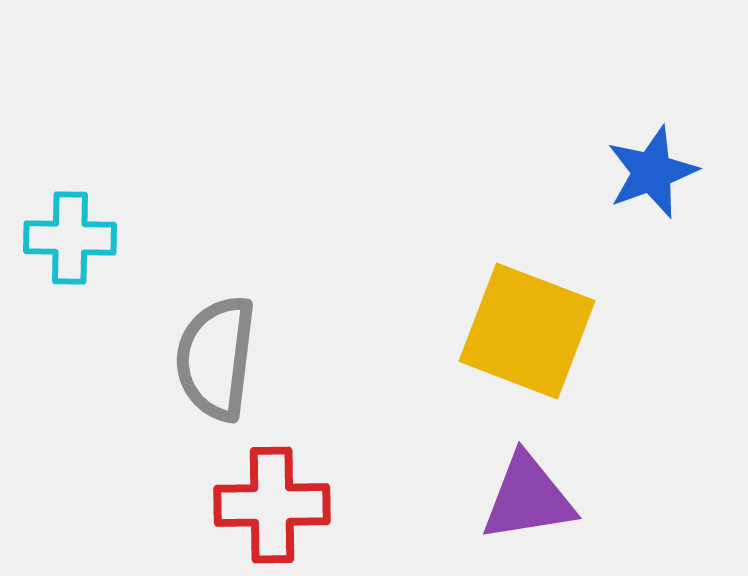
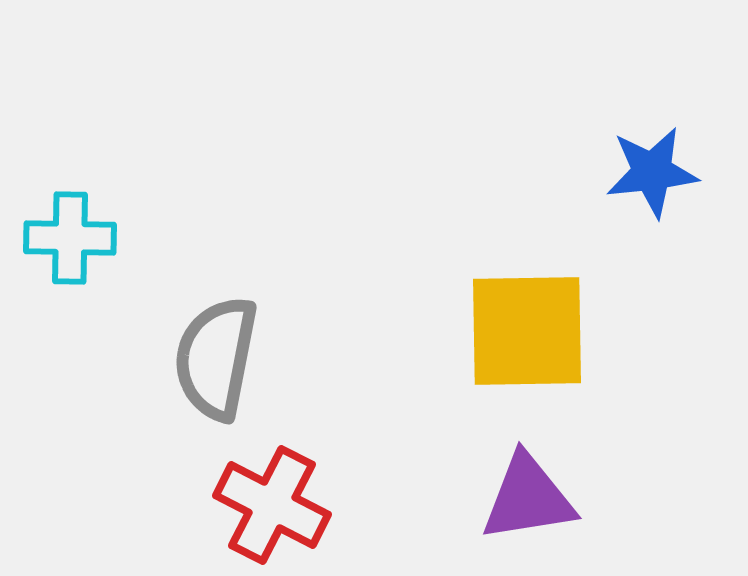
blue star: rotated 14 degrees clockwise
yellow square: rotated 22 degrees counterclockwise
gray semicircle: rotated 4 degrees clockwise
red cross: rotated 28 degrees clockwise
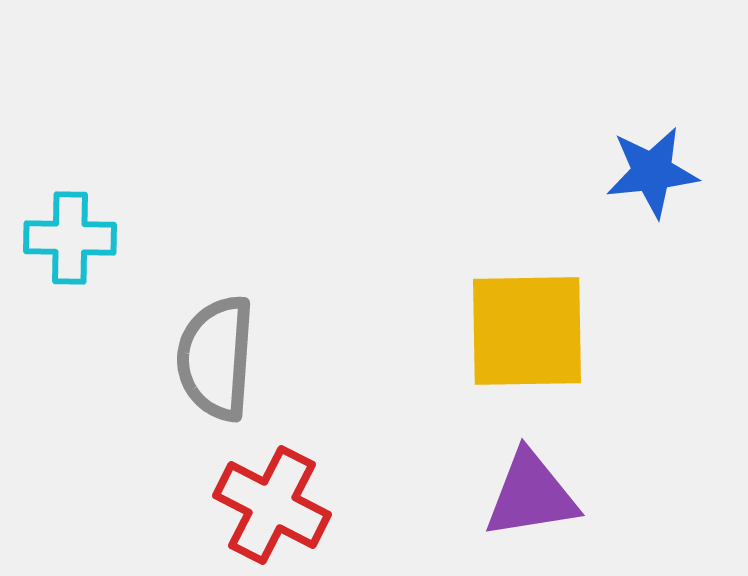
gray semicircle: rotated 7 degrees counterclockwise
purple triangle: moved 3 px right, 3 px up
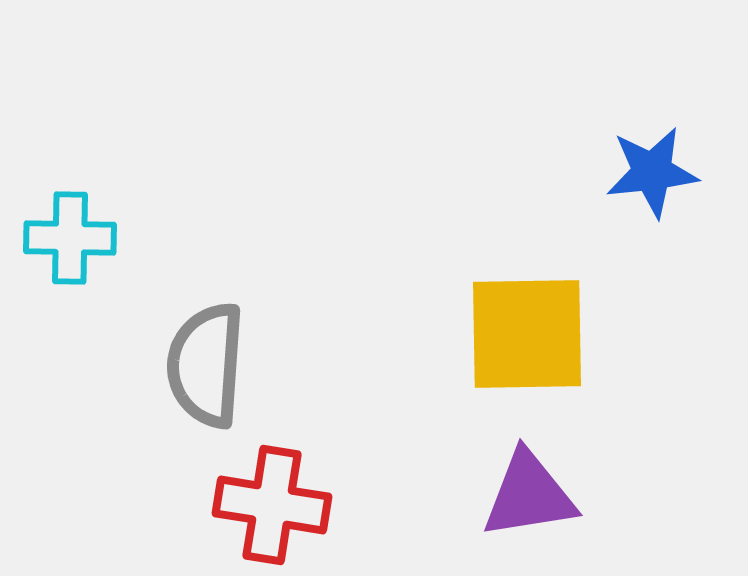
yellow square: moved 3 px down
gray semicircle: moved 10 px left, 7 px down
purple triangle: moved 2 px left
red cross: rotated 18 degrees counterclockwise
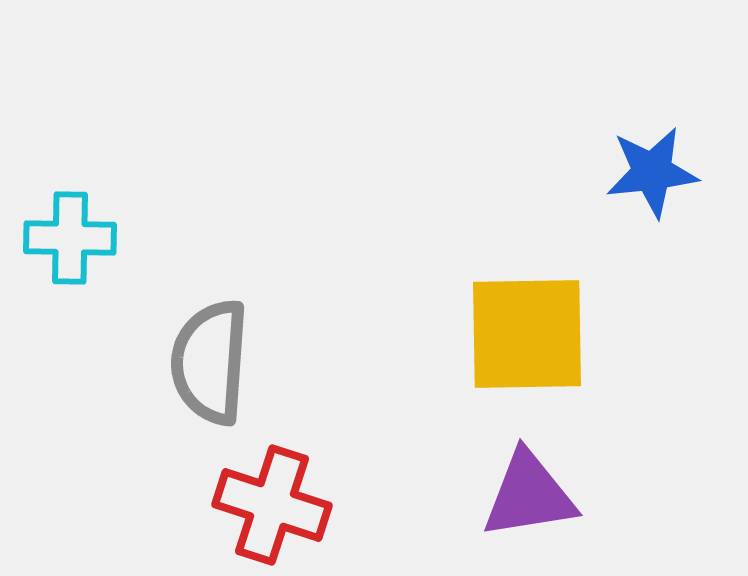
gray semicircle: moved 4 px right, 3 px up
red cross: rotated 9 degrees clockwise
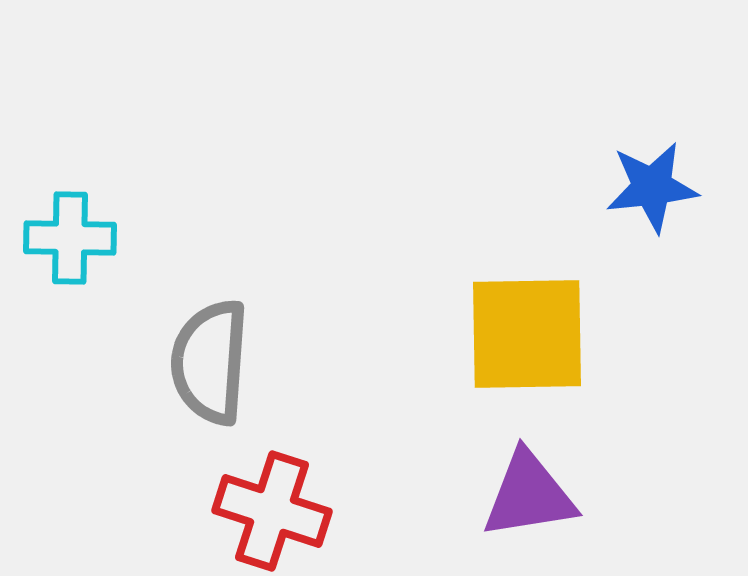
blue star: moved 15 px down
red cross: moved 6 px down
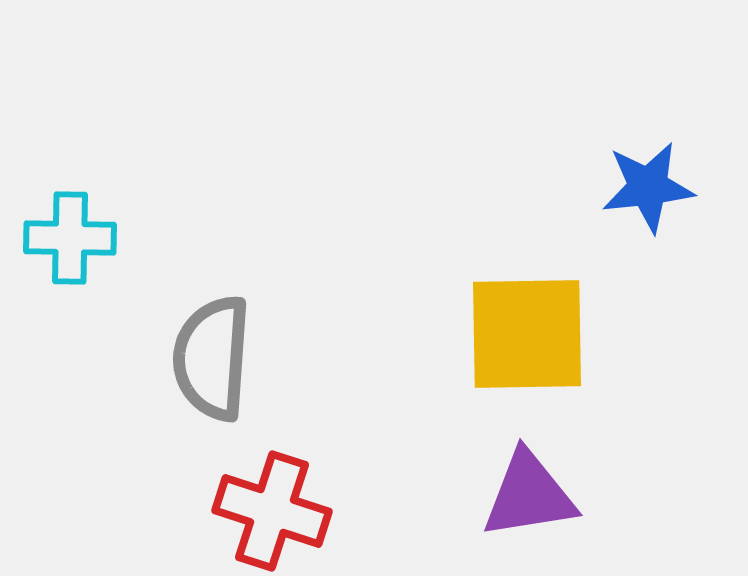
blue star: moved 4 px left
gray semicircle: moved 2 px right, 4 px up
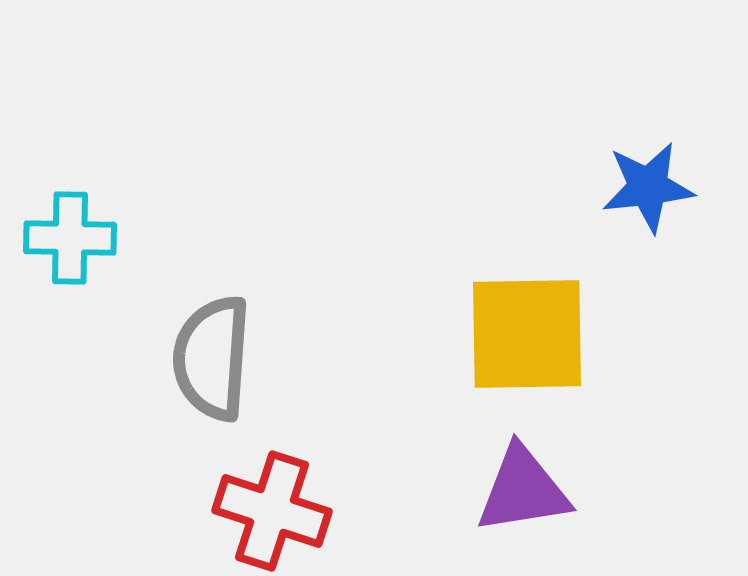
purple triangle: moved 6 px left, 5 px up
